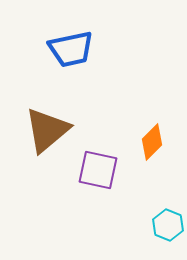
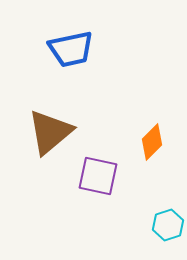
brown triangle: moved 3 px right, 2 px down
purple square: moved 6 px down
cyan hexagon: rotated 20 degrees clockwise
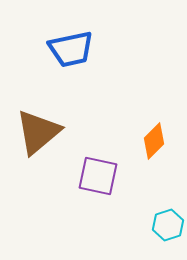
brown triangle: moved 12 px left
orange diamond: moved 2 px right, 1 px up
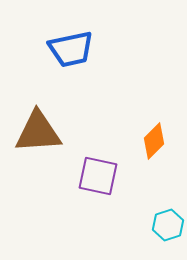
brown triangle: rotated 36 degrees clockwise
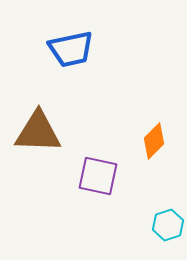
brown triangle: rotated 6 degrees clockwise
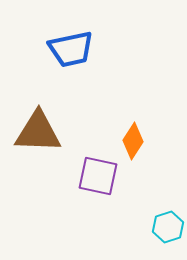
orange diamond: moved 21 px left; rotated 12 degrees counterclockwise
cyan hexagon: moved 2 px down
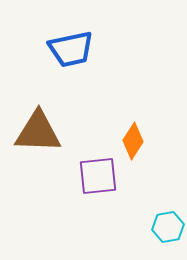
purple square: rotated 18 degrees counterclockwise
cyan hexagon: rotated 8 degrees clockwise
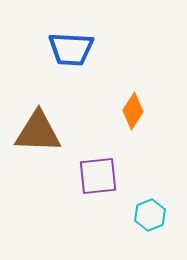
blue trapezoid: rotated 15 degrees clockwise
orange diamond: moved 30 px up
cyan hexagon: moved 18 px left, 12 px up; rotated 12 degrees counterclockwise
